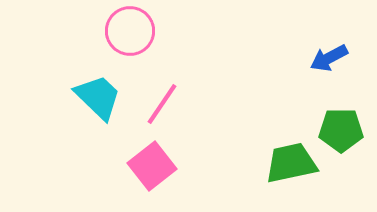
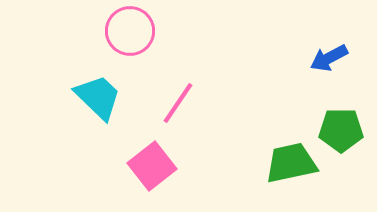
pink line: moved 16 px right, 1 px up
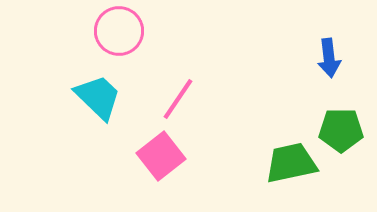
pink circle: moved 11 px left
blue arrow: rotated 69 degrees counterclockwise
pink line: moved 4 px up
pink square: moved 9 px right, 10 px up
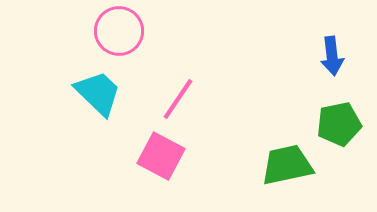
blue arrow: moved 3 px right, 2 px up
cyan trapezoid: moved 4 px up
green pentagon: moved 2 px left, 6 px up; rotated 12 degrees counterclockwise
pink square: rotated 24 degrees counterclockwise
green trapezoid: moved 4 px left, 2 px down
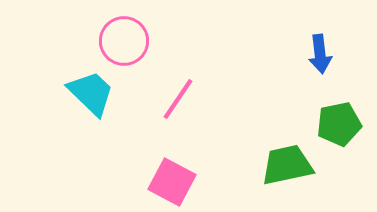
pink circle: moved 5 px right, 10 px down
blue arrow: moved 12 px left, 2 px up
cyan trapezoid: moved 7 px left
pink square: moved 11 px right, 26 px down
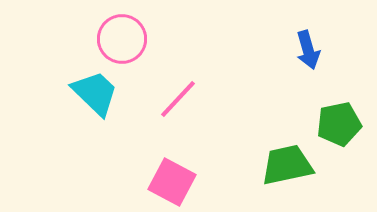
pink circle: moved 2 px left, 2 px up
blue arrow: moved 12 px left, 4 px up; rotated 9 degrees counterclockwise
cyan trapezoid: moved 4 px right
pink line: rotated 9 degrees clockwise
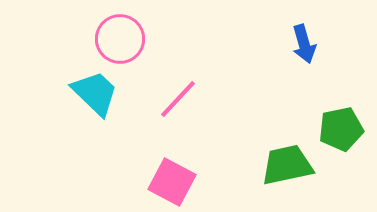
pink circle: moved 2 px left
blue arrow: moved 4 px left, 6 px up
green pentagon: moved 2 px right, 5 px down
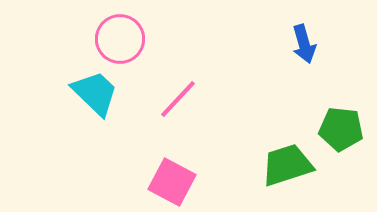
green pentagon: rotated 18 degrees clockwise
green trapezoid: rotated 6 degrees counterclockwise
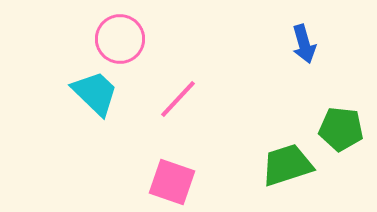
pink square: rotated 9 degrees counterclockwise
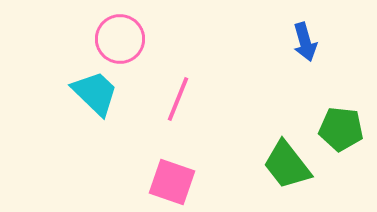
blue arrow: moved 1 px right, 2 px up
pink line: rotated 21 degrees counterclockwise
green trapezoid: rotated 110 degrees counterclockwise
